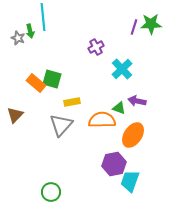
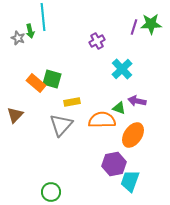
purple cross: moved 1 px right, 6 px up
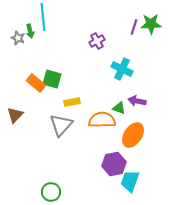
cyan cross: rotated 20 degrees counterclockwise
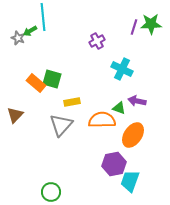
green arrow: rotated 72 degrees clockwise
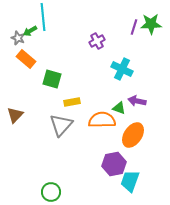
orange rectangle: moved 10 px left, 24 px up
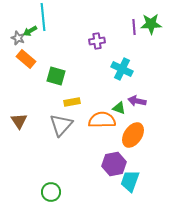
purple line: rotated 21 degrees counterclockwise
purple cross: rotated 21 degrees clockwise
green square: moved 4 px right, 3 px up
brown triangle: moved 4 px right, 6 px down; rotated 18 degrees counterclockwise
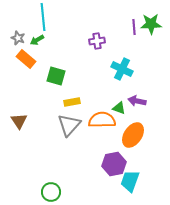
green arrow: moved 7 px right, 9 px down
gray triangle: moved 8 px right
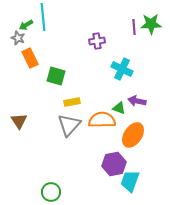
green arrow: moved 11 px left, 15 px up
orange rectangle: moved 4 px right, 1 px up; rotated 24 degrees clockwise
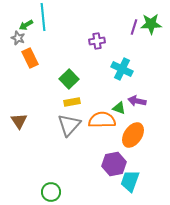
purple line: rotated 21 degrees clockwise
green square: moved 13 px right, 3 px down; rotated 30 degrees clockwise
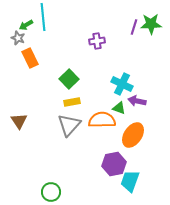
cyan cross: moved 15 px down
